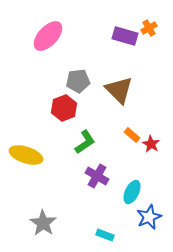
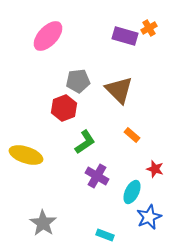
red star: moved 4 px right, 25 px down; rotated 12 degrees counterclockwise
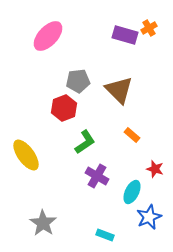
purple rectangle: moved 1 px up
yellow ellipse: rotated 36 degrees clockwise
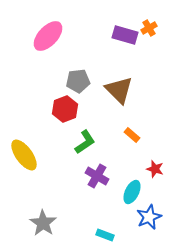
red hexagon: moved 1 px right, 1 px down
yellow ellipse: moved 2 px left
